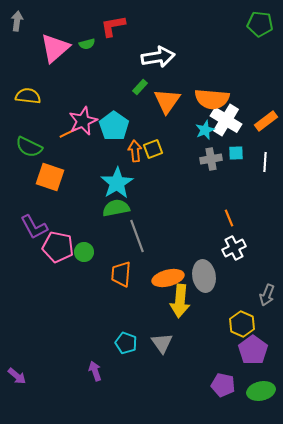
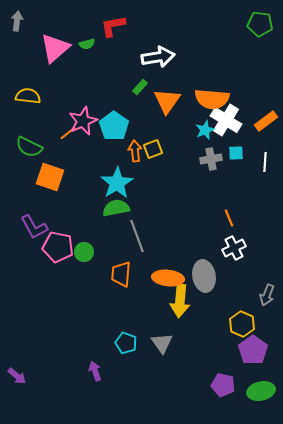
orange line at (68, 133): rotated 12 degrees counterclockwise
orange ellipse at (168, 278): rotated 20 degrees clockwise
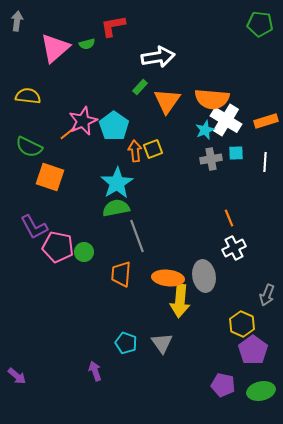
orange rectangle at (266, 121): rotated 20 degrees clockwise
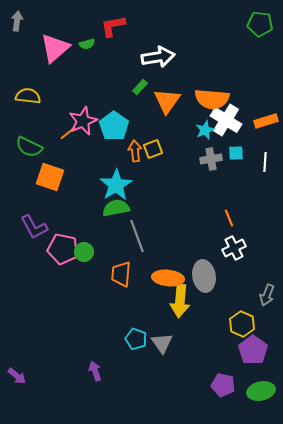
cyan star at (117, 183): moved 1 px left, 2 px down
pink pentagon at (58, 247): moved 5 px right, 2 px down
cyan pentagon at (126, 343): moved 10 px right, 4 px up
